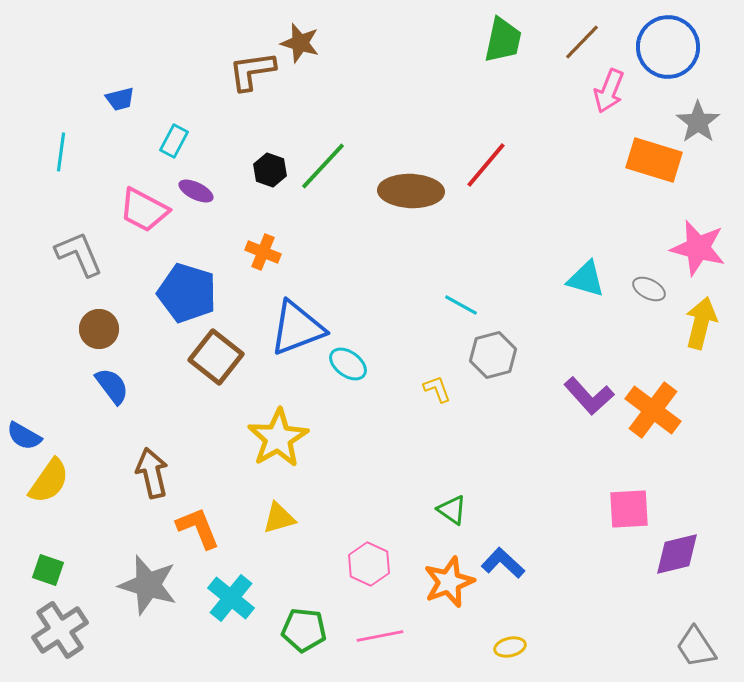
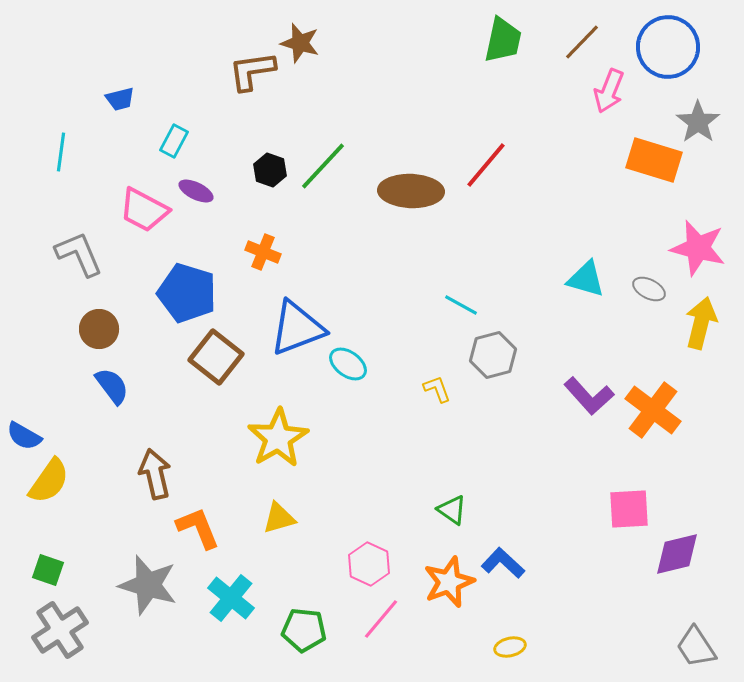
brown arrow at (152, 473): moved 3 px right, 1 px down
pink line at (380, 636): moved 1 px right, 17 px up; rotated 39 degrees counterclockwise
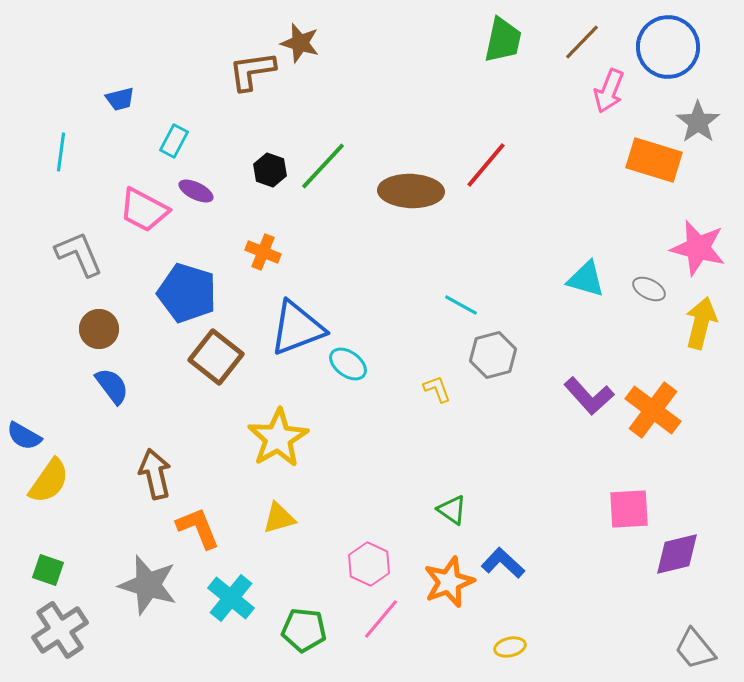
gray trapezoid at (696, 647): moved 1 px left, 2 px down; rotated 6 degrees counterclockwise
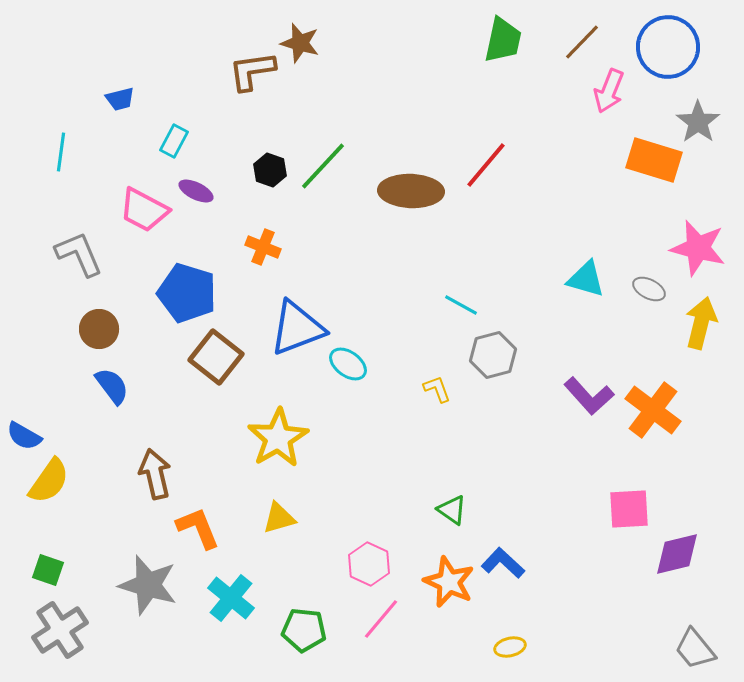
orange cross at (263, 252): moved 5 px up
orange star at (449, 582): rotated 27 degrees counterclockwise
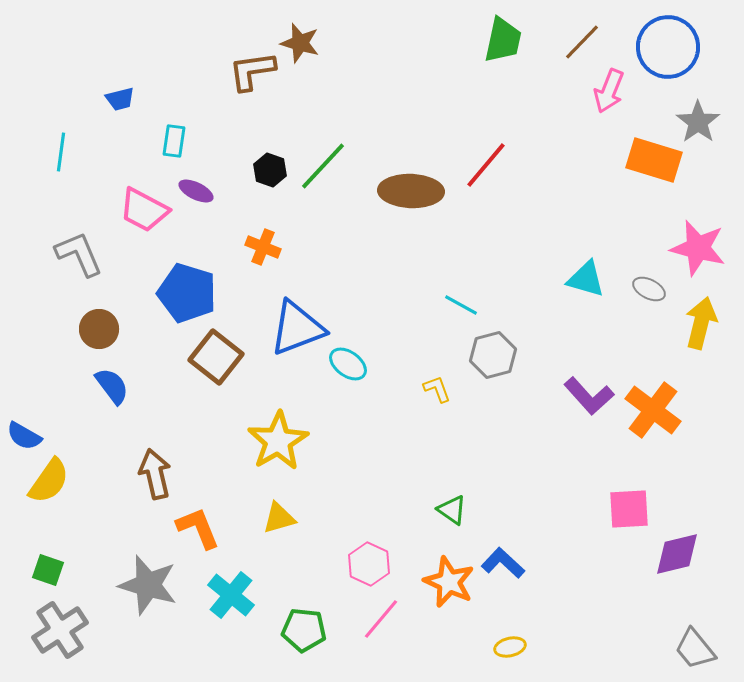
cyan rectangle at (174, 141): rotated 20 degrees counterclockwise
yellow star at (278, 438): moved 3 px down
cyan cross at (231, 598): moved 3 px up
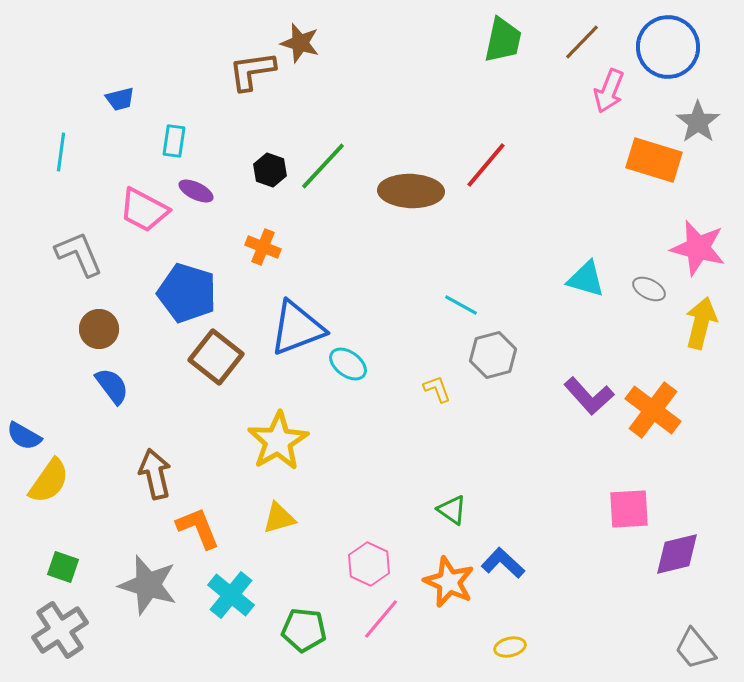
green square at (48, 570): moved 15 px right, 3 px up
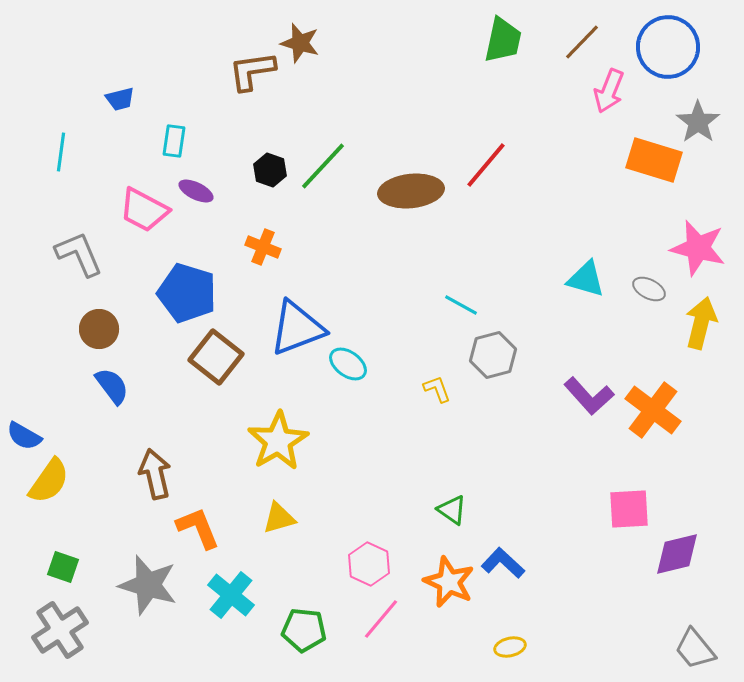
brown ellipse at (411, 191): rotated 8 degrees counterclockwise
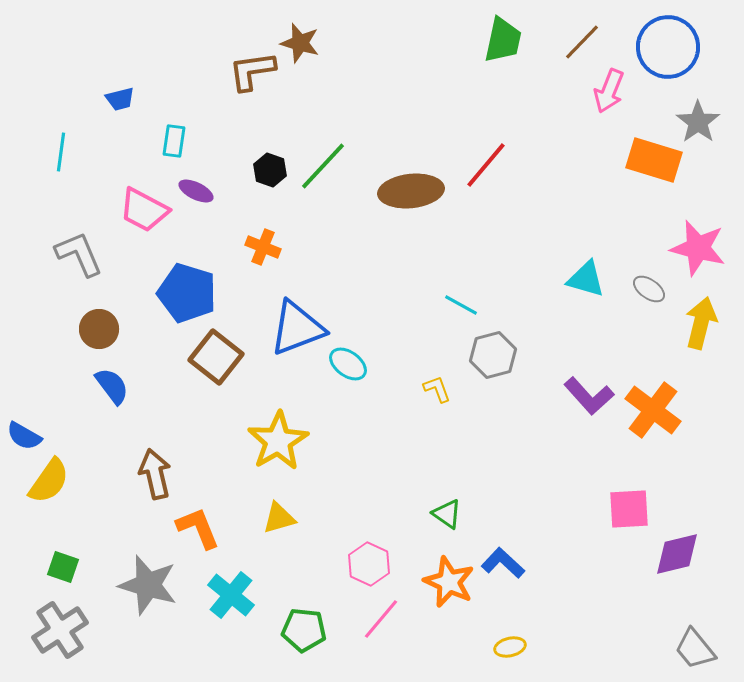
gray ellipse at (649, 289): rotated 8 degrees clockwise
green triangle at (452, 510): moved 5 px left, 4 px down
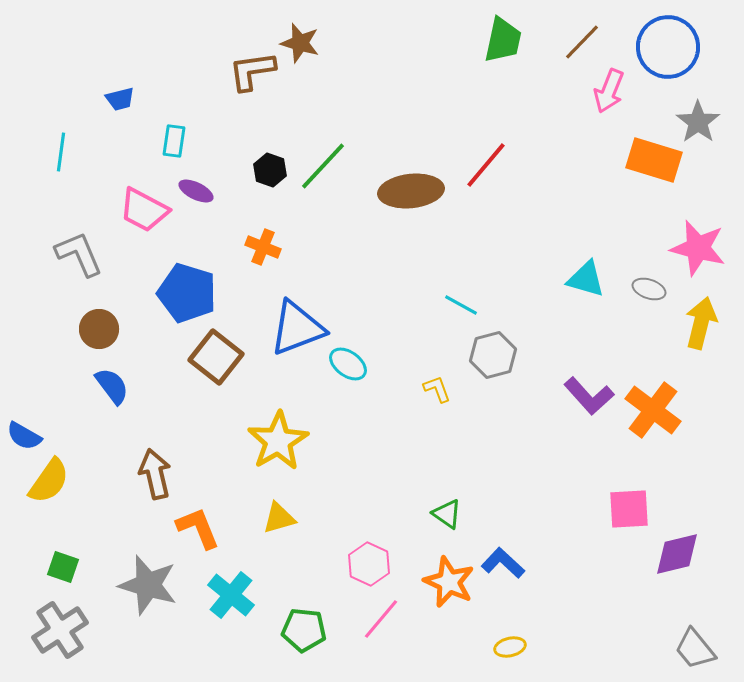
gray ellipse at (649, 289): rotated 16 degrees counterclockwise
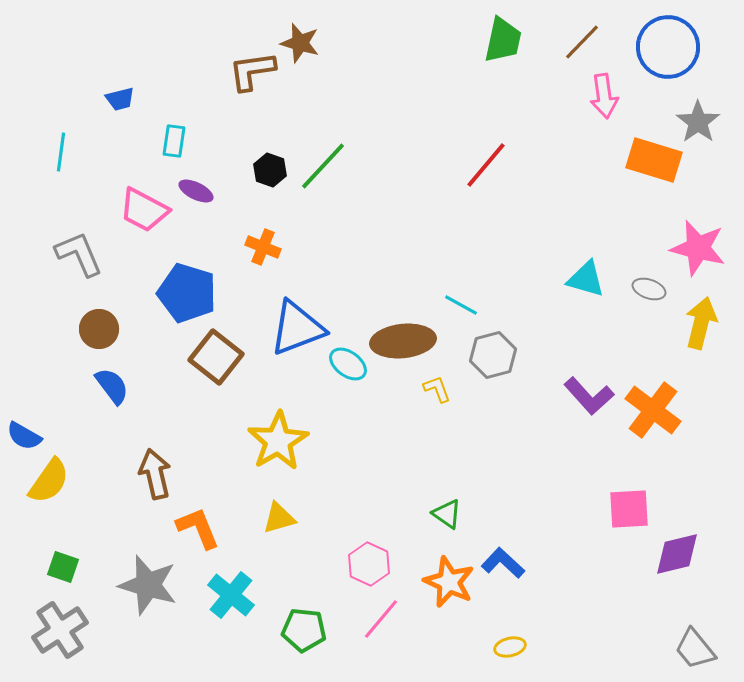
pink arrow at (609, 91): moved 5 px left, 5 px down; rotated 30 degrees counterclockwise
brown ellipse at (411, 191): moved 8 px left, 150 px down
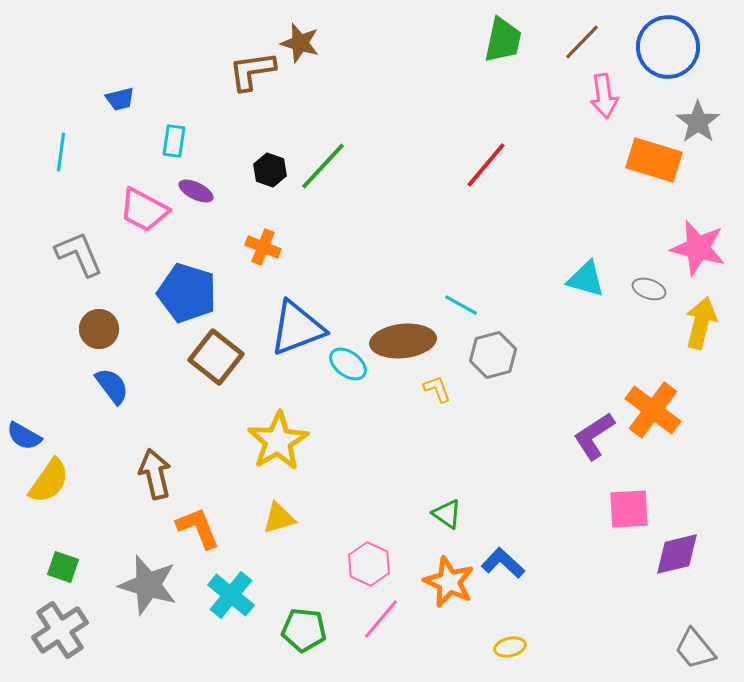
purple L-shape at (589, 396): moved 5 px right, 40 px down; rotated 99 degrees clockwise
